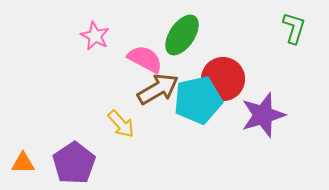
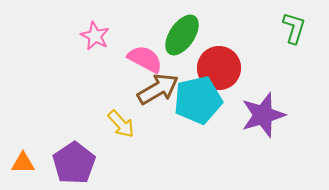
red circle: moved 4 px left, 11 px up
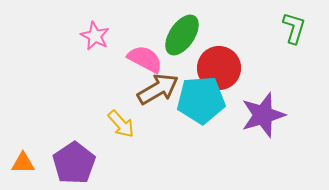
cyan pentagon: moved 3 px right; rotated 9 degrees clockwise
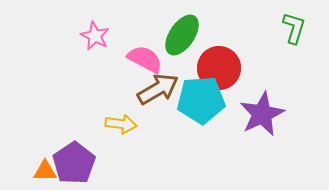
purple star: moved 1 px left, 1 px up; rotated 9 degrees counterclockwise
yellow arrow: rotated 40 degrees counterclockwise
orange triangle: moved 22 px right, 8 px down
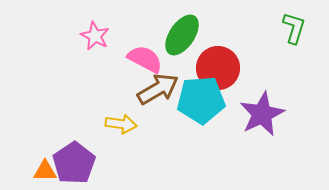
red circle: moved 1 px left
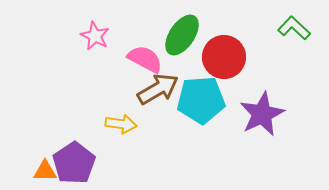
green L-shape: rotated 64 degrees counterclockwise
red circle: moved 6 px right, 11 px up
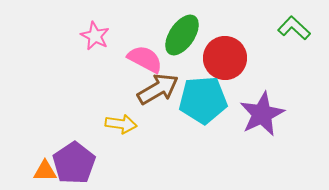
red circle: moved 1 px right, 1 px down
cyan pentagon: moved 2 px right
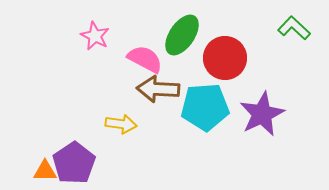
brown arrow: rotated 147 degrees counterclockwise
cyan pentagon: moved 2 px right, 7 px down
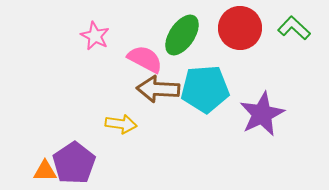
red circle: moved 15 px right, 30 px up
cyan pentagon: moved 18 px up
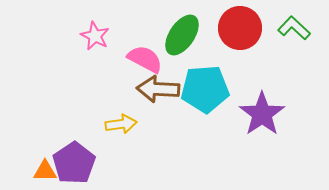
purple star: rotated 9 degrees counterclockwise
yellow arrow: rotated 16 degrees counterclockwise
